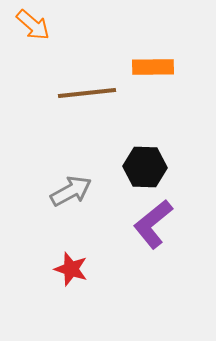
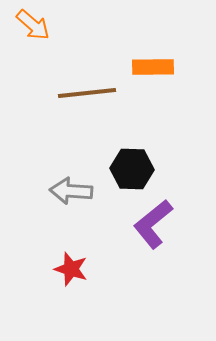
black hexagon: moved 13 px left, 2 px down
gray arrow: rotated 147 degrees counterclockwise
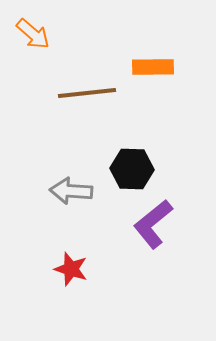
orange arrow: moved 9 px down
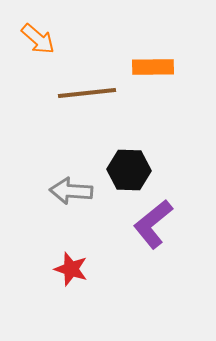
orange arrow: moved 5 px right, 5 px down
black hexagon: moved 3 px left, 1 px down
